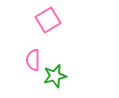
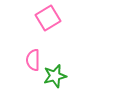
pink square: moved 2 px up
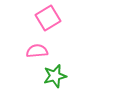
pink semicircle: moved 4 px right, 9 px up; rotated 85 degrees clockwise
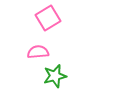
pink semicircle: moved 1 px right, 1 px down
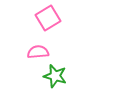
green star: rotated 30 degrees clockwise
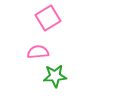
green star: rotated 20 degrees counterclockwise
